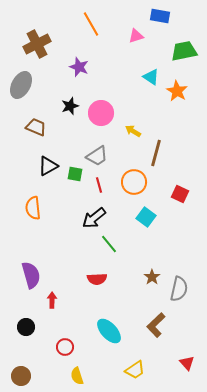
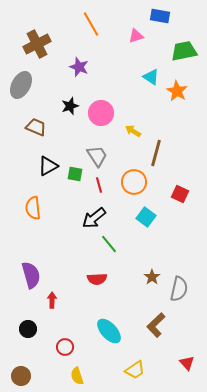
gray trapezoid: rotated 90 degrees counterclockwise
black circle: moved 2 px right, 2 px down
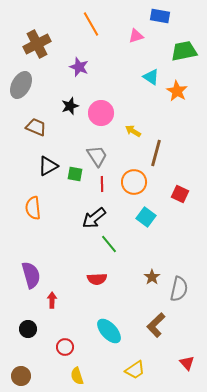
red line: moved 3 px right, 1 px up; rotated 14 degrees clockwise
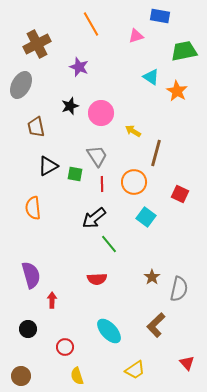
brown trapezoid: rotated 125 degrees counterclockwise
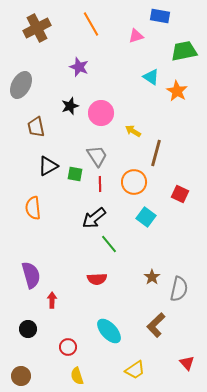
brown cross: moved 16 px up
red line: moved 2 px left
red circle: moved 3 px right
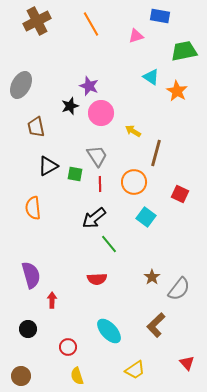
brown cross: moved 7 px up
purple star: moved 10 px right, 19 px down
gray semicircle: rotated 25 degrees clockwise
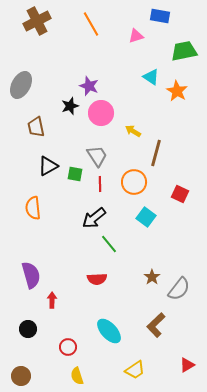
red triangle: moved 2 px down; rotated 42 degrees clockwise
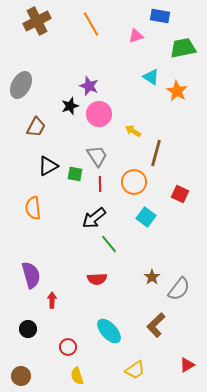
green trapezoid: moved 1 px left, 3 px up
pink circle: moved 2 px left, 1 px down
brown trapezoid: rotated 140 degrees counterclockwise
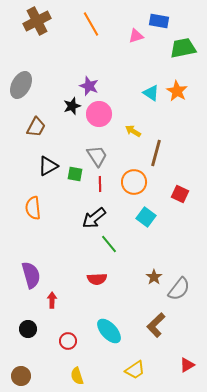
blue rectangle: moved 1 px left, 5 px down
cyan triangle: moved 16 px down
black star: moved 2 px right
brown star: moved 2 px right
red circle: moved 6 px up
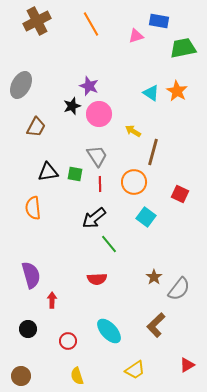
brown line: moved 3 px left, 1 px up
black triangle: moved 6 px down; rotated 20 degrees clockwise
